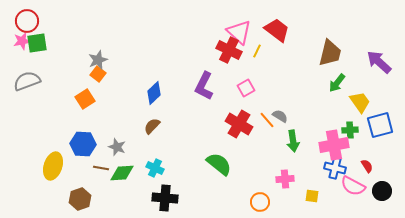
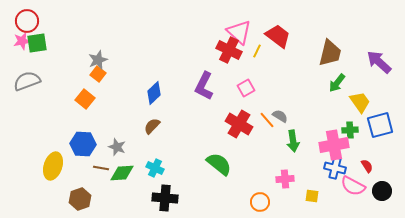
red trapezoid at (277, 30): moved 1 px right, 6 px down
orange square at (85, 99): rotated 18 degrees counterclockwise
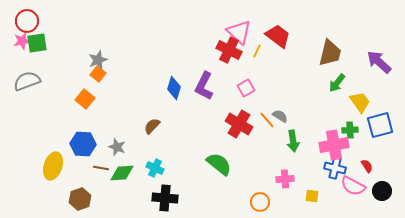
blue diamond at (154, 93): moved 20 px right, 5 px up; rotated 30 degrees counterclockwise
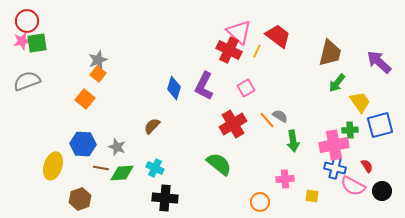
red cross at (239, 124): moved 6 px left; rotated 28 degrees clockwise
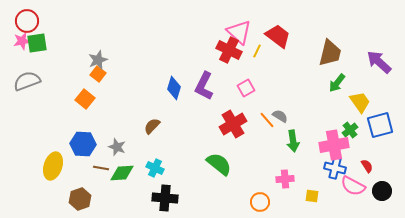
green cross at (350, 130): rotated 35 degrees counterclockwise
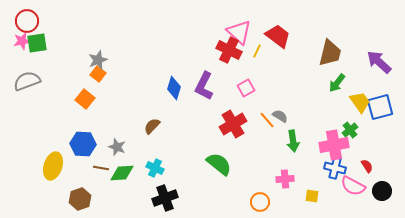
blue square at (380, 125): moved 18 px up
black cross at (165, 198): rotated 25 degrees counterclockwise
